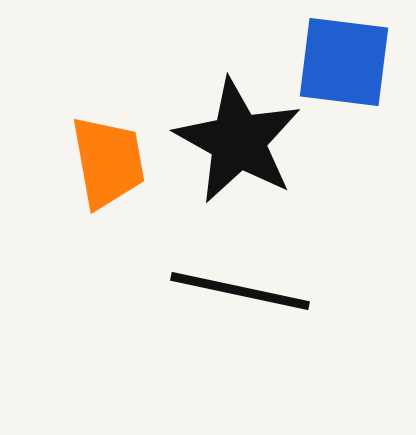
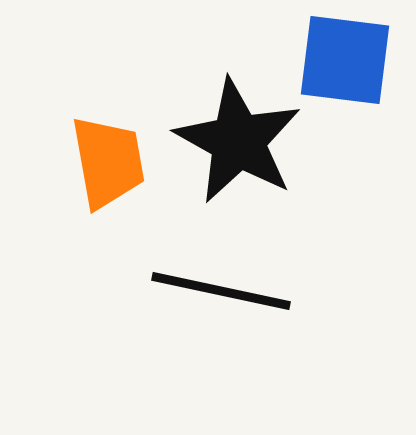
blue square: moved 1 px right, 2 px up
black line: moved 19 px left
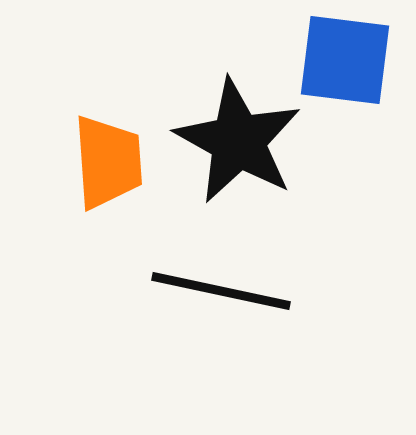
orange trapezoid: rotated 6 degrees clockwise
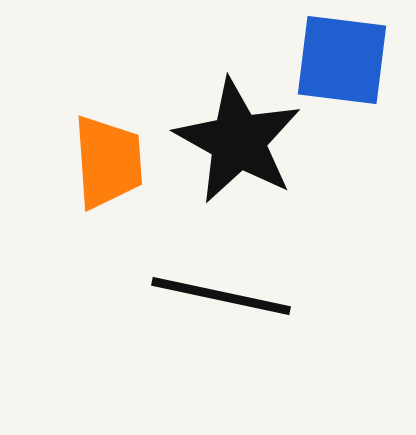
blue square: moved 3 px left
black line: moved 5 px down
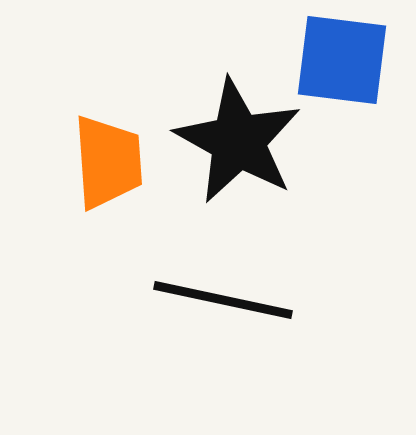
black line: moved 2 px right, 4 px down
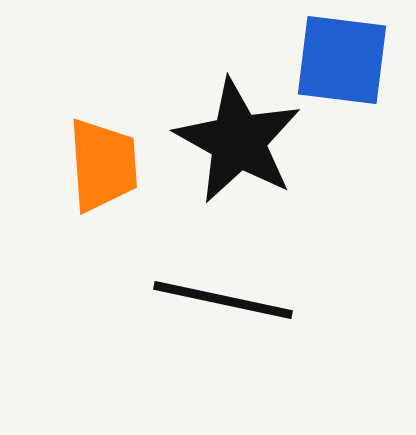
orange trapezoid: moved 5 px left, 3 px down
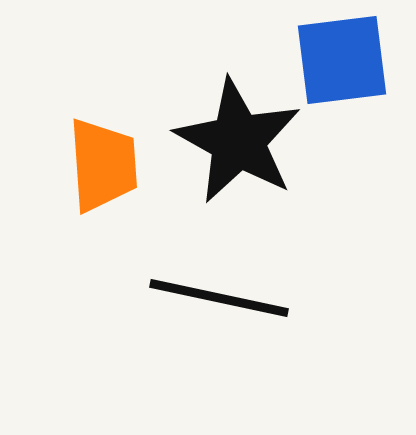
blue square: rotated 14 degrees counterclockwise
black line: moved 4 px left, 2 px up
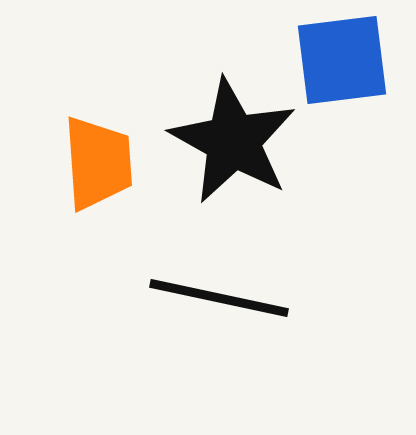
black star: moved 5 px left
orange trapezoid: moved 5 px left, 2 px up
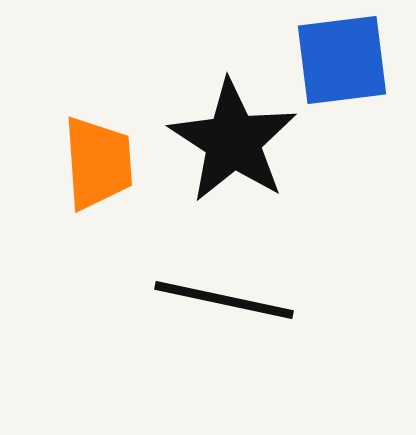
black star: rotated 4 degrees clockwise
black line: moved 5 px right, 2 px down
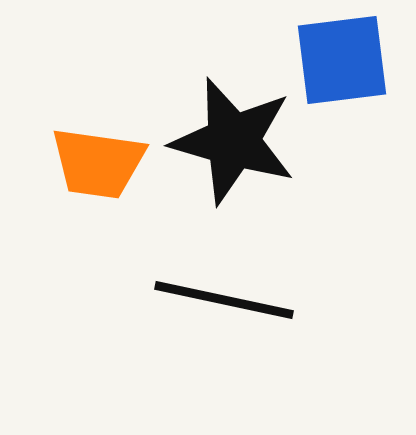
black star: rotated 17 degrees counterclockwise
orange trapezoid: rotated 102 degrees clockwise
